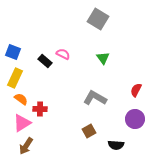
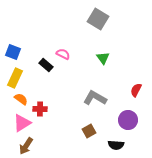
black rectangle: moved 1 px right, 4 px down
purple circle: moved 7 px left, 1 px down
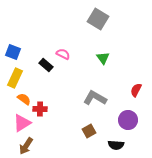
orange semicircle: moved 3 px right
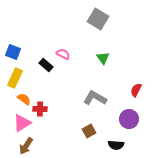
purple circle: moved 1 px right, 1 px up
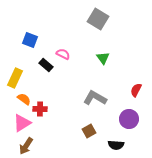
blue square: moved 17 px right, 12 px up
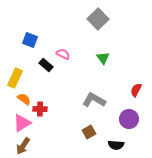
gray square: rotated 15 degrees clockwise
gray L-shape: moved 1 px left, 2 px down
brown square: moved 1 px down
brown arrow: moved 3 px left
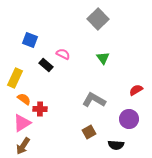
red semicircle: rotated 32 degrees clockwise
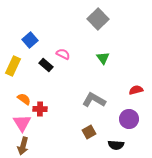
blue square: rotated 28 degrees clockwise
yellow rectangle: moved 2 px left, 12 px up
red semicircle: rotated 16 degrees clockwise
pink triangle: rotated 30 degrees counterclockwise
brown arrow: rotated 18 degrees counterclockwise
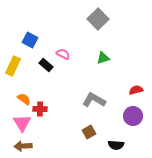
blue square: rotated 21 degrees counterclockwise
green triangle: rotated 48 degrees clockwise
purple circle: moved 4 px right, 3 px up
brown arrow: rotated 72 degrees clockwise
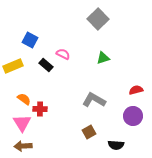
yellow rectangle: rotated 42 degrees clockwise
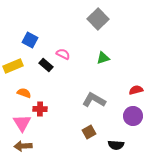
orange semicircle: moved 6 px up; rotated 16 degrees counterclockwise
